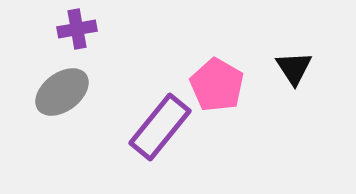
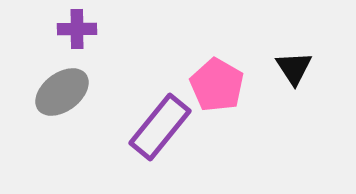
purple cross: rotated 9 degrees clockwise
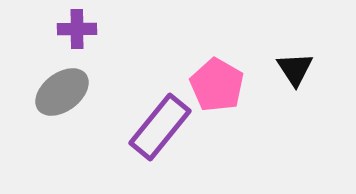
black triangle: moved 1 px right, 1 px down
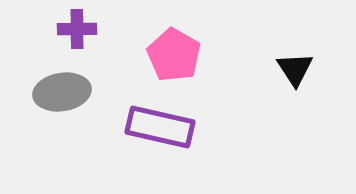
pink pentagon: moved 43 px left, 30 px up
gray ellipse: rotated 28 degrees clockwise
purple rectangle: rotated 64 degrees clockwise
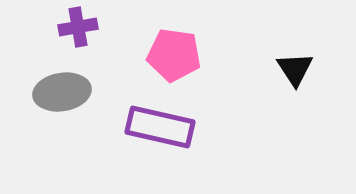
purple cross: moved 1 px right, 2 px up; rotated 9 degrees counterclockwise
pink pentagon: rotated 22 degrees counterclockwise
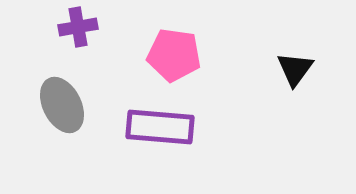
black triangle: rotated 9 degrees clockwise
gray ellipse: moved 13 px down; rotated 72 degrees clockwise
purple rectangle: rotated 8 degrees counterclockwise
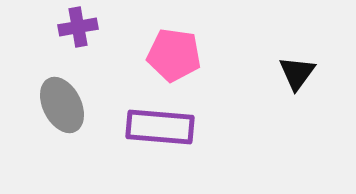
black triangle: moved 2 px right, 4 px down
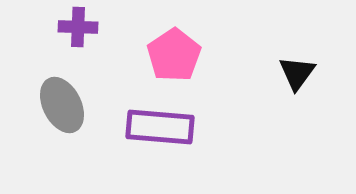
purple cross: rotated 12 degrees clockwise
pink pentagon: rotated 30 degrees clockwise
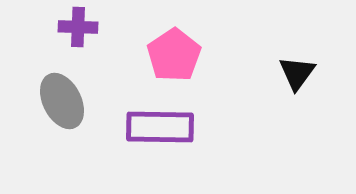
gray ellipse: moved 4 px up
purple rectangle: rotated 4 degrees counterclockwise
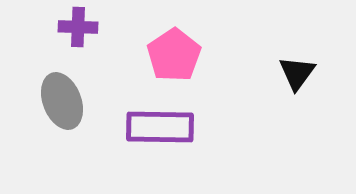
gray ellipse: rotated 6 degrees clockwise
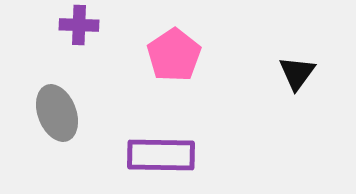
purple cross: moved 1 px right, 2 px up
gray ellipse: moved 5 px left, 12 px down
purple rectangle: moved 1 px right, 28 px down
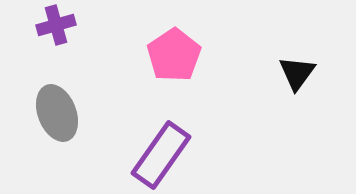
purple cross: moved 23 px left; rotated 18 degrees counterclockwise
purple rectangle: rotated 56 degrees counterclockwise
